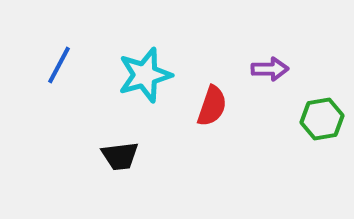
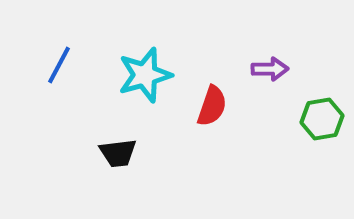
black trapezoid: moved 2 px left, 3 px up
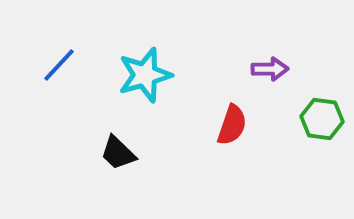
blue line: rotated 15 degrees clockwise
red semicircle: moved 20 px right, 19 px down
green hexagon: rotated 18 degrees clockwise
black trapezoid: rotated 51 degrees clockwise
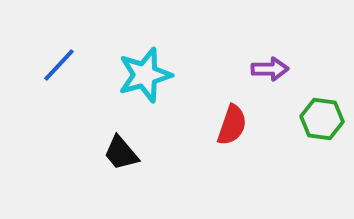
black trapezoid: moved 3 px right; rotated 6 degrees clockwise
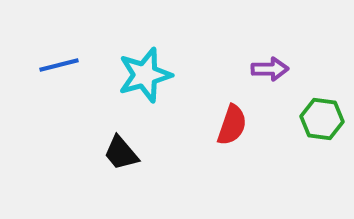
blue line: rotated 33 degrees clockwise
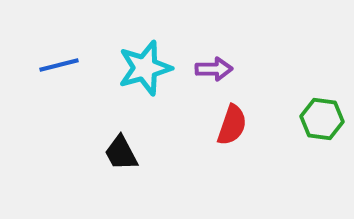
purple arrow: moved 56 px left
cyan star: moved 7 px up
black trapezoid: rotated 12 degrees clockwise
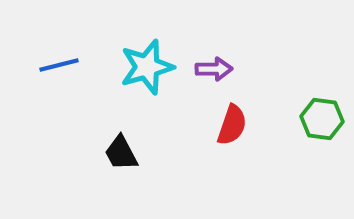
cyan star: moved 2 px right, 1 px up
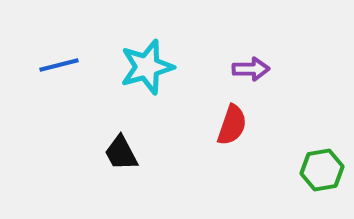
purple arrow: moved 37 px right
green hexagon: moved 51 px down; rotated 18 degrees counterclockwise
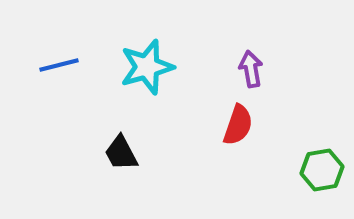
purple arrow: rotated 99 degrees counterclockwise
red semicircle: moved 6 px right
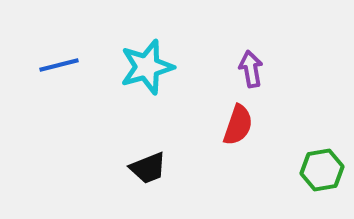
black trapezoid: moved 27 px right, 15 px down; rotated 84 degrees counterclockwise
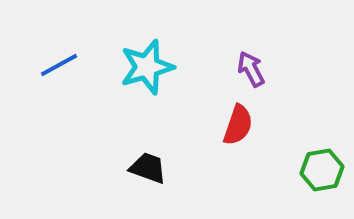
blue line: rotated 15 degrees counterclockwise
purple arrow: rotated 18 degrees counterclockwise
black trapezoid: rotated 138 degrees counterclockwise
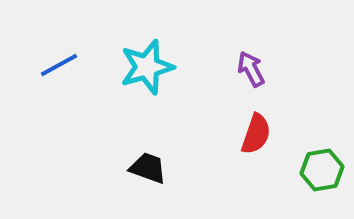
red semicircle: moved 18 px right, 9 px down
